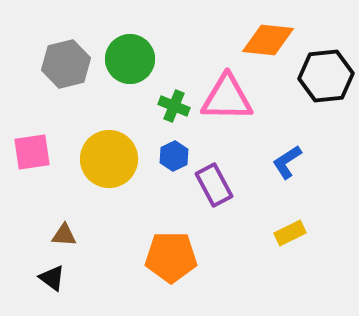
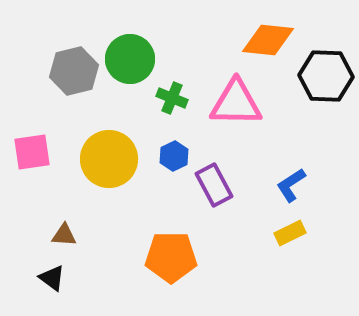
gray hexagon: moved 8 px right, 7 px down
black hexagon: rotated 8 degrees clockwise
pink triangle: moved 9 px right, 5 px down
green cross: moved 2 px left, 8 px up
blue L-shape: moved 4 px right, 23 px down
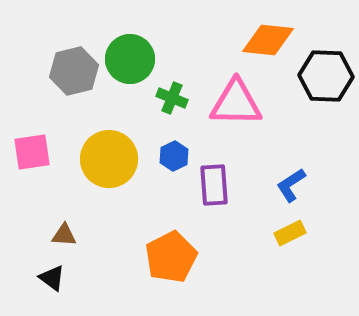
purple rectangle: rotated 24 degrees clockwise
orange pentagon: rotated 27 degrees counterclockwise
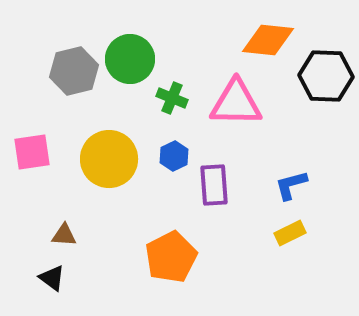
blue L-shape: rotated 18 degrees clockwise
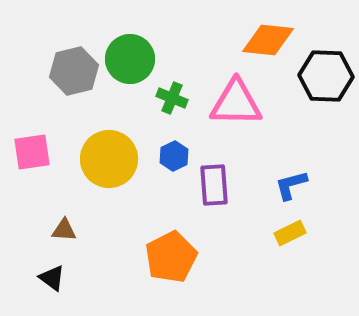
brown triangle: moved 5 px up
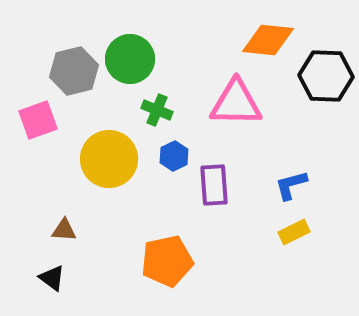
green cross: moved 15 px left, 12 px down
pink square: moved 6 px right, 32 px up; rotated 12 degrees counterclockwise
yellow rectangle: moved 4 px right, 1 px up
orange pentagon: moved 4 px left, 4 px down; rotated 15 degrees clockwise
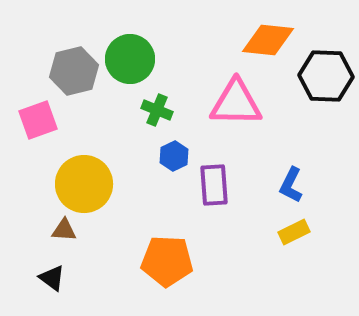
yellow circle: moved 25 px left, 25 px down
blue L-shape: rotated 48 degrees counterclockwise
orange pentagon: rotated 15 degrees clockwise
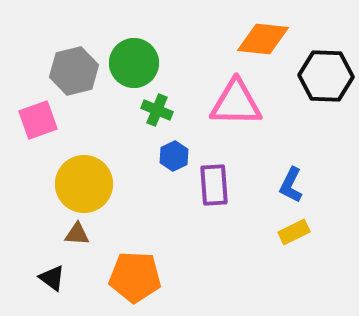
orange diamond: moved 5 px left, 1 px up
green circle: moved 4 px right, 4 px down
brown triangle: moved 13 px right, 4 px down
orange pentagon: moved 32 px left, 16 px down
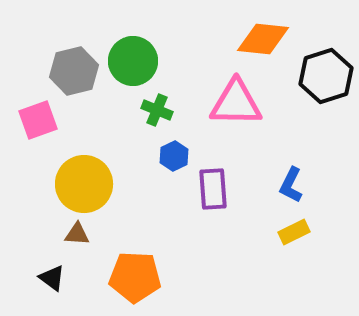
green circle: moved 1 px left, 2 px up
black hexagon: rotated 20 degrees counterclockwise
purple rectangle: moved 1 px left, 4 px down
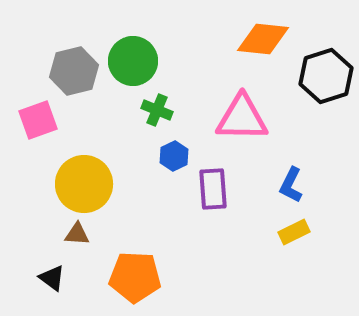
pink triangle: moved 6 px right, 15 px down
